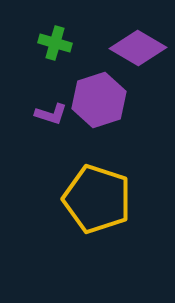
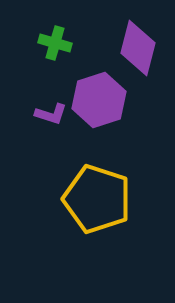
purple diamond: rotated 74 degrees clockwise
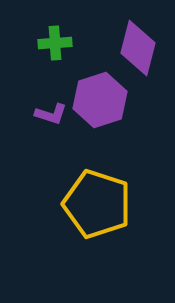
green cross: rotated 20 degrees counterclockwise
purple hexagon: moved 1 px right
yellow pentagon: moved 5 px down
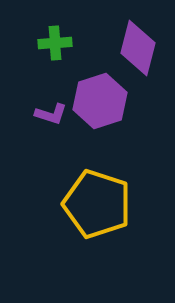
purple hexagon: moved 1 px down
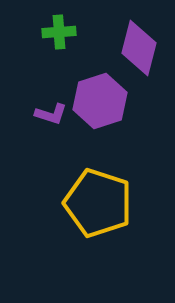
green cross: moved 4 px right, 11 px up
purple diamond: moved 1 px right
yellow pentagon: moved 1 px right, 1 px up
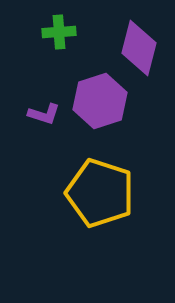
purple L-shape: moved 7 px left
yellow pentagon: moved 2 px right, 10 px up
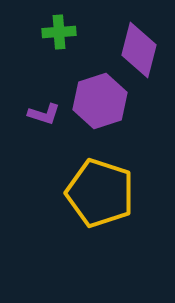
purple diamond: moved 2 px down
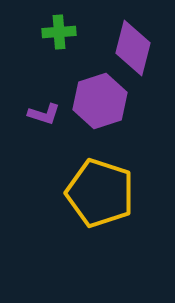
purple diamond: moved 6 px left, 2 px up
